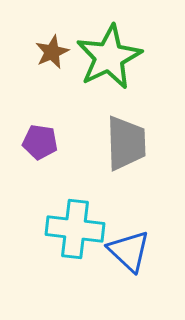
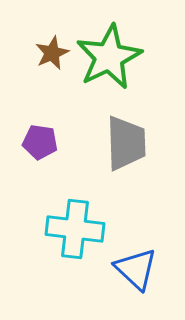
brown star: moved 1 px down
blue triangle: moved 7 px right, 18 px down
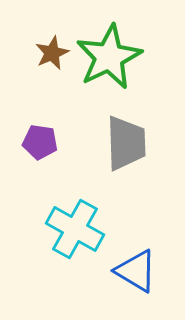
cyan cross: rotated 22 degrees clockwise
blue triangle: moved 2 px down; rotated 12 degrees counterclockwise
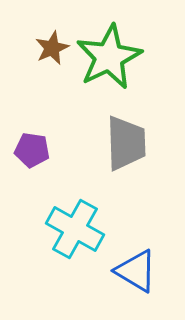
brown star: moved 5 px up
purple pentagon: moved 8 px left, 8 px down
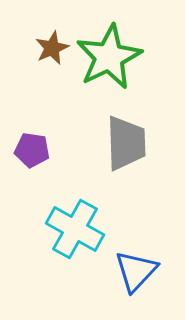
blue triangle: rotated 42 degrees clockwise
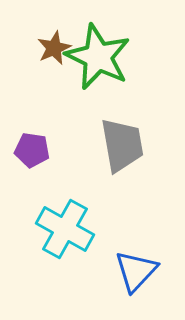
brown star: moved 2 px right
green star: moved 11 px left; rotated 20 degrees counterclockwise
gray trapezoid: moved 4 px left, 2 px down; rotated 8 degrees counterclockwise
cyan cross: moved 10 px left
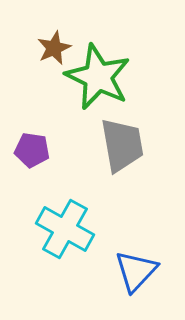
green star: moved 20 px down
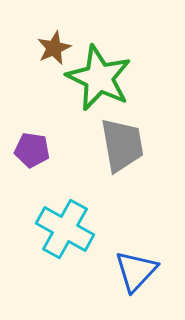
green star: moved 1 px right, 1 px down
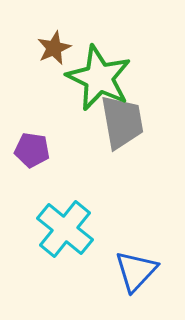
gray trapezoid: moved 23 px up
cyan cross: rotated 10 degrees clockwise
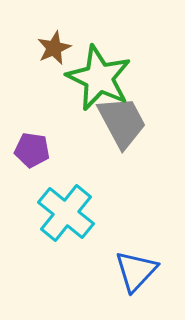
gray trapezoid: rotated 18 degrees counterclockwise
cyan cross: moved 1 px right, 16 px up
